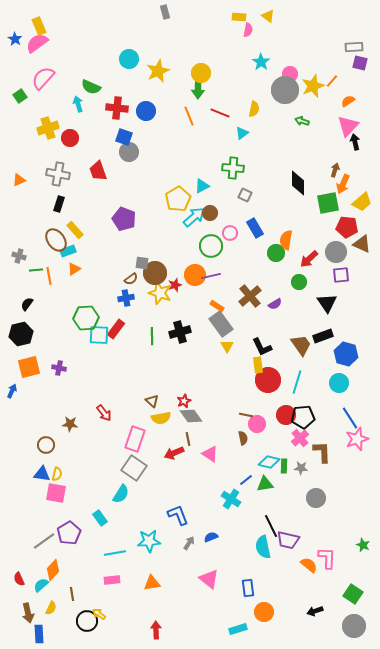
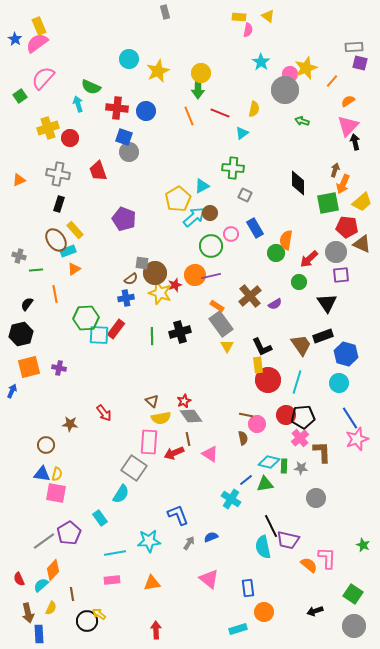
yellow star at (313, 86): moved 7 px left, 18 px up
pink circle at (230, 233): moved 1 px right, 1 px down
orange line at (49, 276): moved 6 px right, 18 px down
pink rectangle at (135, 439): moved 14 px right, 3 px down; rotated 15 degrees counterclockwise
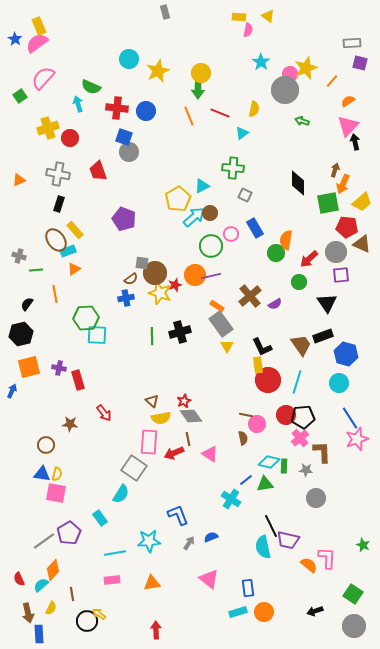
gray rectangle at (354, 47): moved 2 px left, 4 px up
red rectangle at (116, 329): moved 38 px left, 51 px down; rotated 54 degrees counterclockwise
cyan square at (99, 335): moved 2 px left
gray star at (301, 468): moved 5 px right, 2 px down
cyan rectangle at (238, 629): moved 17 px up
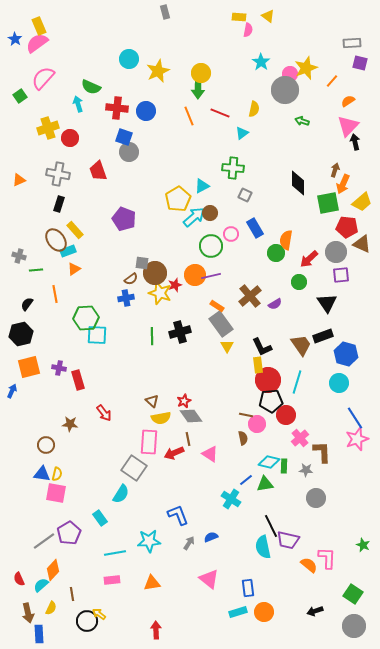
black pentagon at (303, 417): moved 32 px left, 16 px up
blue line at (350, 418): moved 5 px right
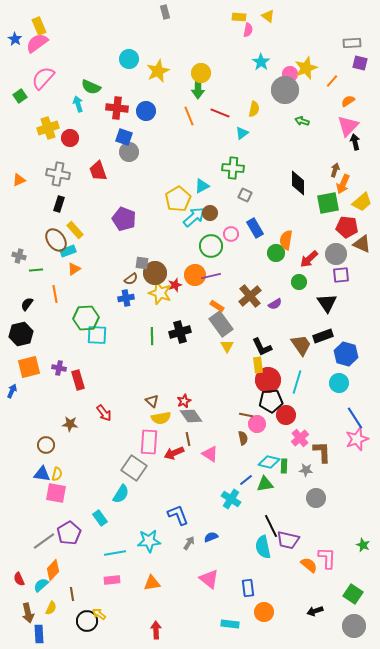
gray circle at (336, 252): moved 2 px down
cyan rectangle at (238, 612): moved 8 px left, 12 px down; rotated 24 degrees clockwise
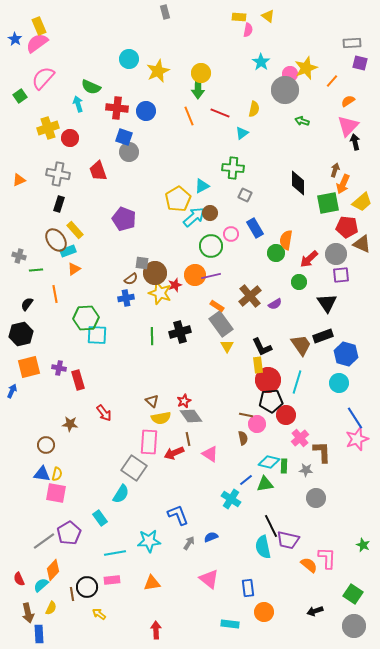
black circle at (87, 621): moved 34 px up
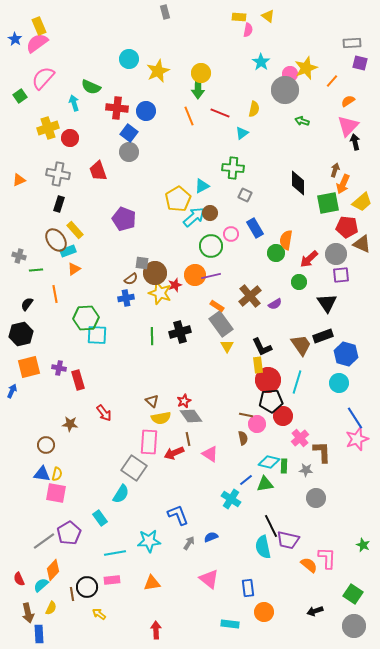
cyan arrow at (78, 104): moved 4 px left, 1 px up
blue square at (124, 137): moved 5 px right, 4 px up; rotated 18 degrees clockwise
red circle at (286, 415): moved 3 px left, 1 px down
